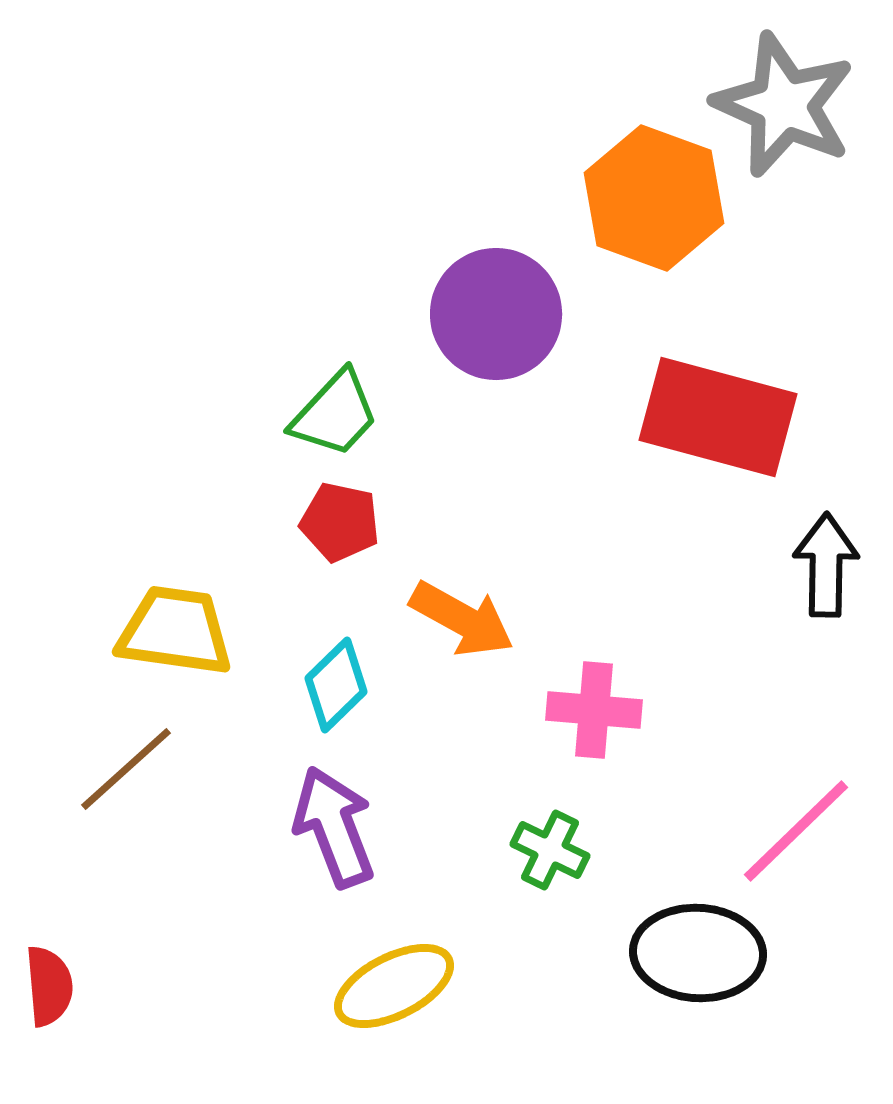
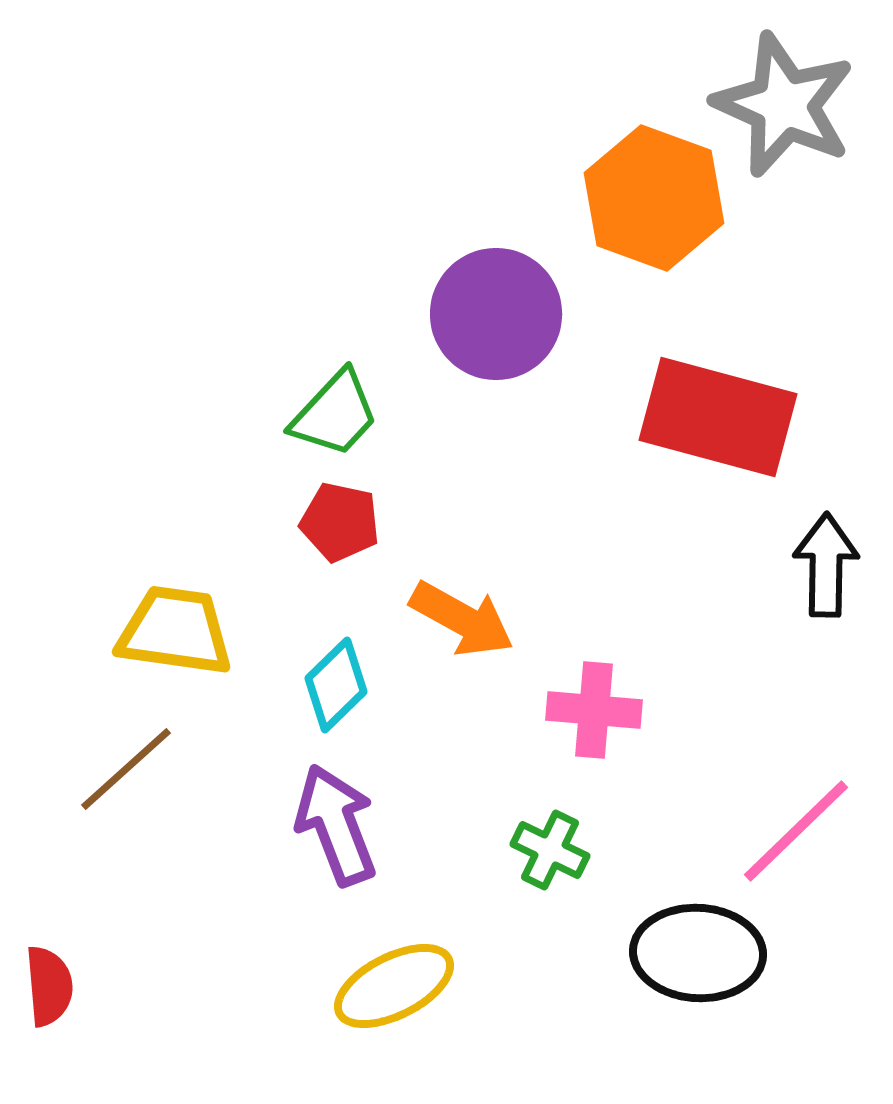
purple arrow: moved 2 px right, 2 px up
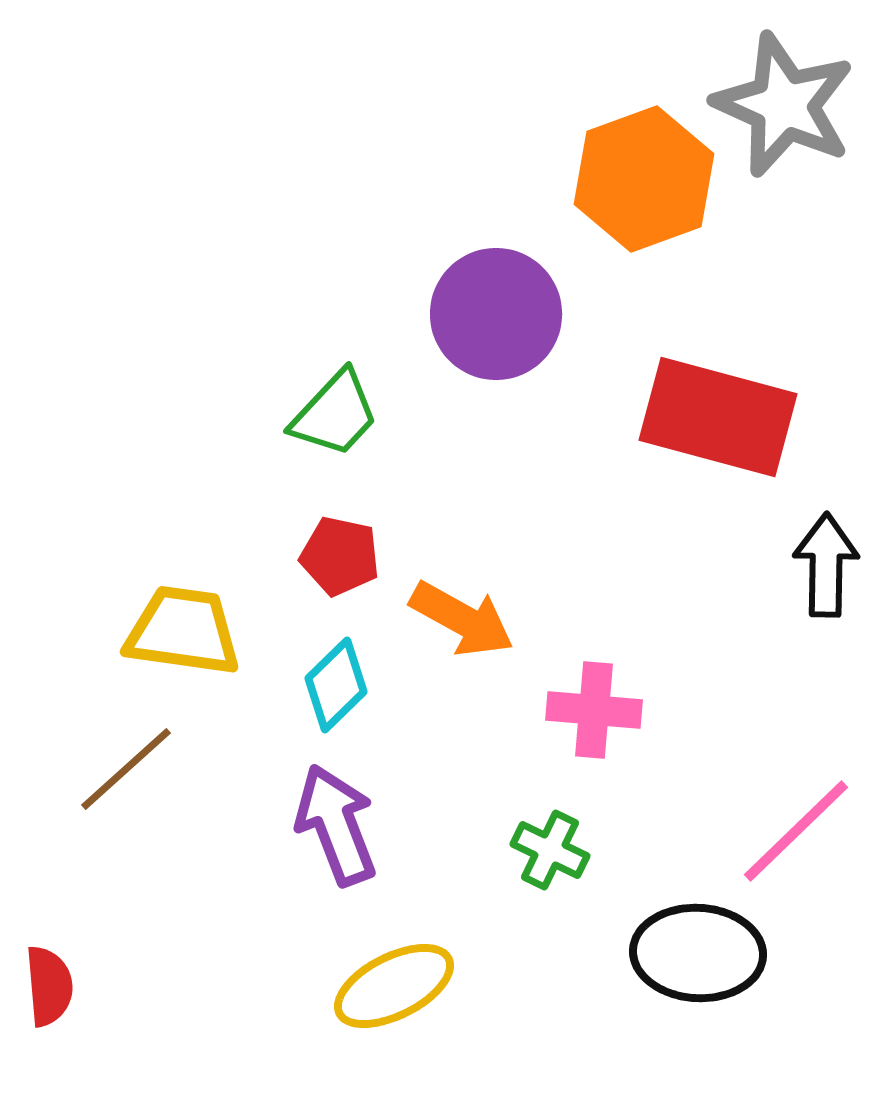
orange hexagon: moved 10 px left, 19 px up; rotated 20 degrees clockwise
red pentagon: moved 34 px down
yellow trapezoid: moved 8 px right
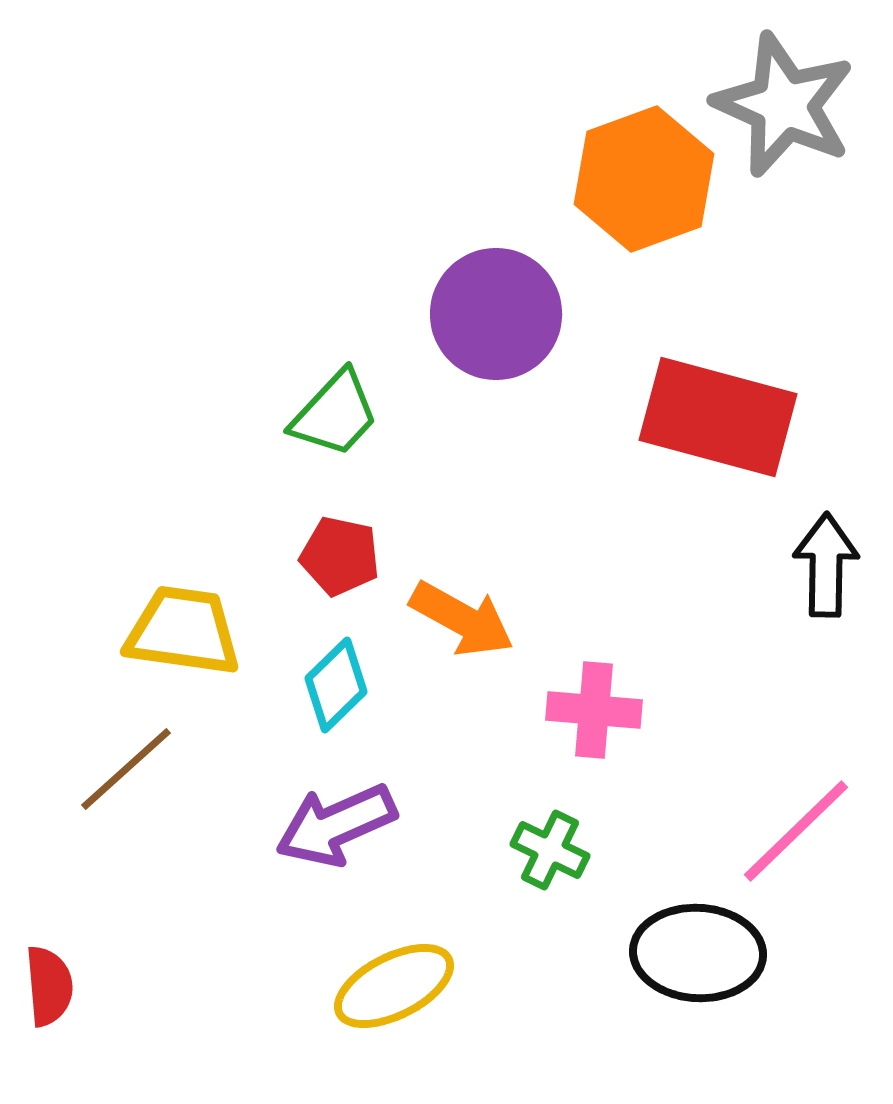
purple arrow: rotated 93 degrees counterclockwise
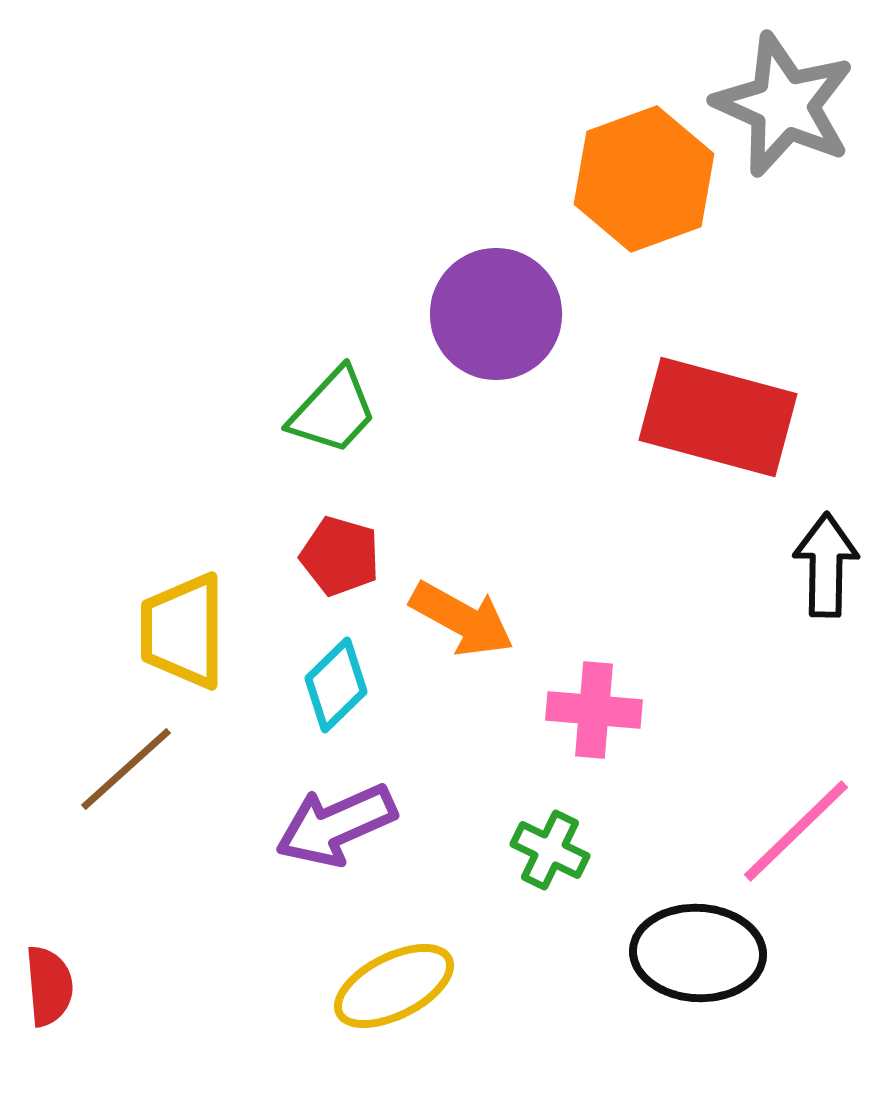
green trapezoid: moved 2 px left, 3 px up
red pentagon: rotated 4 degrees clockwise
yellow trapezoid: rotated 98 degrees counterclockwise
